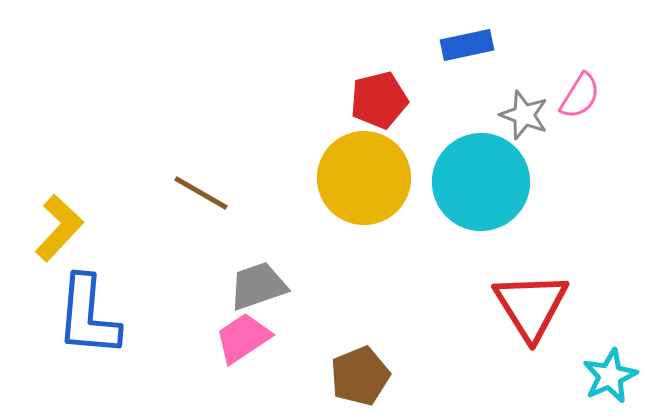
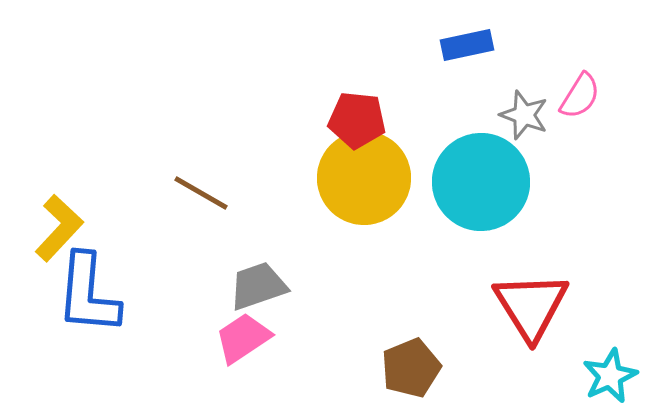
red pentagon: moved 22 px left, 20 px down; rotated 20 degrees clockwise
blue L-shape: moved 22 px up
brown pentagon: moved 51 px right, 8 px up
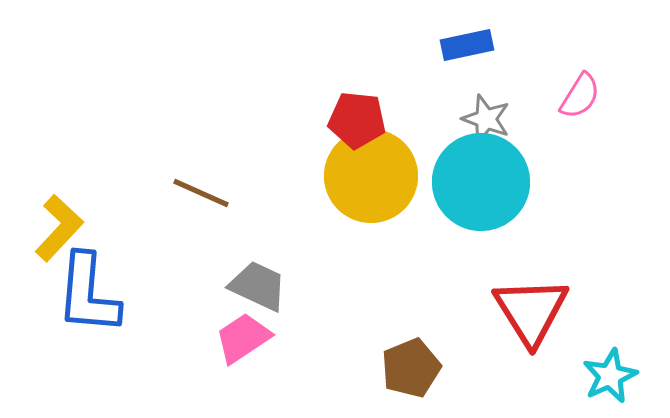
gray star: moved 38 px left, 4 px down
yellow circle: moved 7 px right, 2 px up
brown line: rotated 6 degrees counterclockwise
gray trapezoid: rotated 44 degrees clockwise
red triangle: moved 5 px down
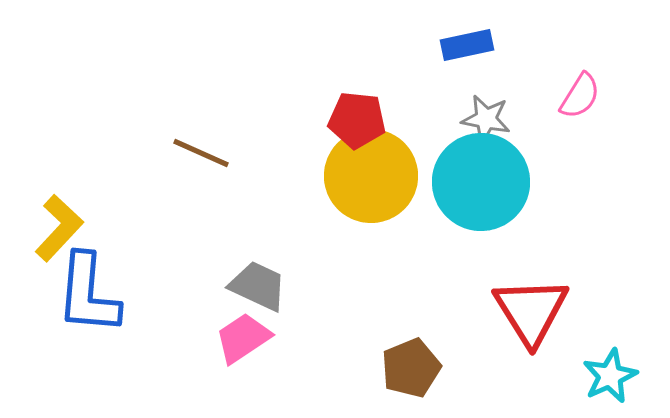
gray star: rotated 9 degrees counterclockwise
brown line: moved 40 px up
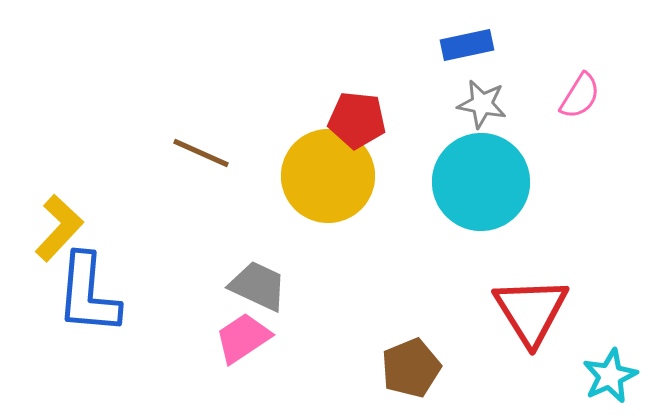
gray star: moved 4 px left, 15 px up
yellow circle: moved 43 px left
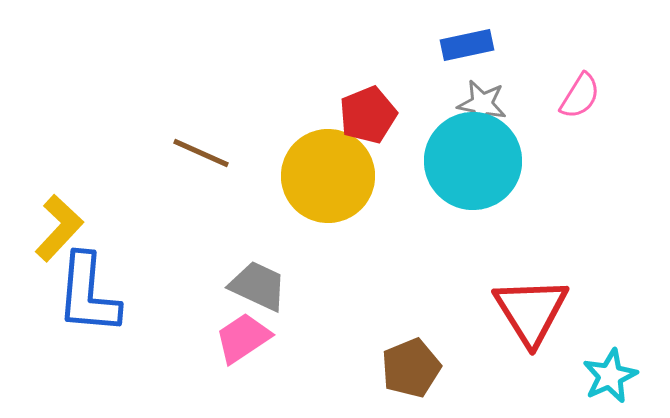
red pentagon: moved 11 px right, 5 px up; rotated 28 degrees counterclockwise
cyan circle: moved 8 px left, 21 px up
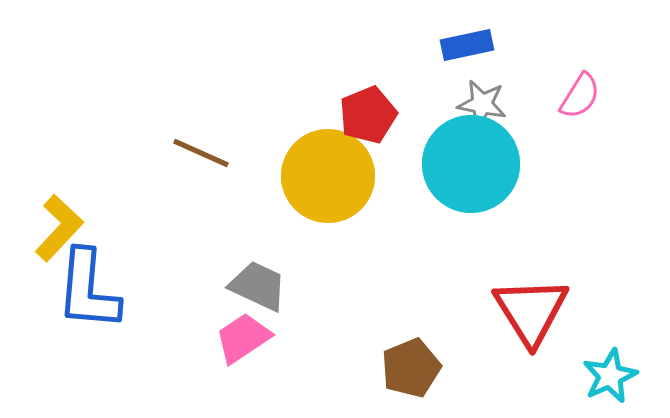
cyan circle: moved 2 px left, 3 px down
blue L-shape: moved 4 px up
